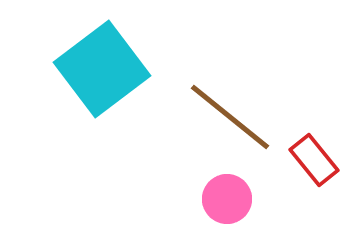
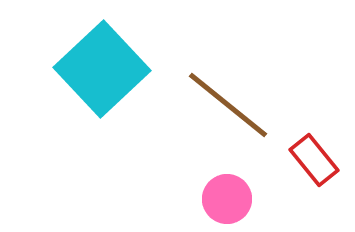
cyan square: rotated 6 degrees counterclockwise
brown line: moved 2 px left, 12 px up
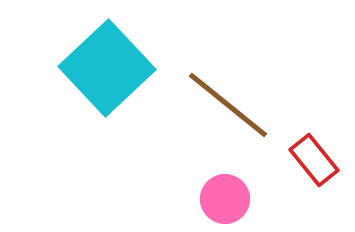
cyan square: moved 5 px right, 1 px up
pink circle: moved 2 px left
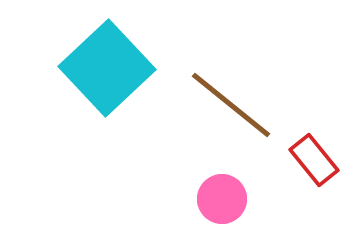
brown line: moved 3 px right
pink circle: moved 3 px left
